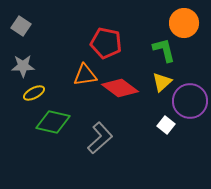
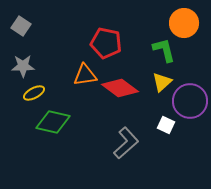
white square: rotated 12 degrees counterclockwise
gray L-shape: moved 26 px right, 5 px down
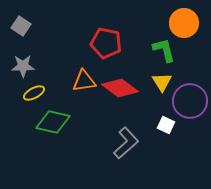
orange triangle: moved 1 px left, 6 px down
yellow triangle: rotated 20 degrees counterclockwise
